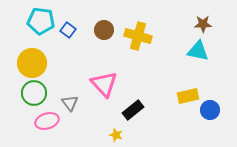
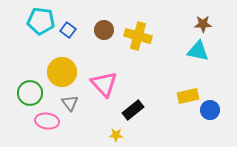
yellow circle: moved 30 px right, 9 px down
green circle: moved 4 px left
pink ellipse: rotated 25 degrees clockwise
yellow star: rotated 16 degrees counterclockwise
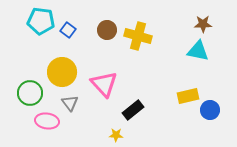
brown circle: moved 3 px right
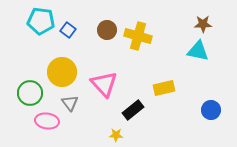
yellow rectangle: moved 24 px left, 8 px up
blue circle: moved 1 px right
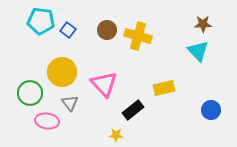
cyan triangle: rotated 35 degrees clockwise
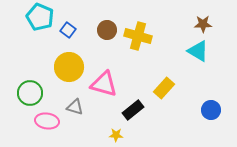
cyan pentagon: moved 1 px left, 4 px up; rotated 16 degrees clockwise
cyan triangle: rotated 15 degrees counterclockwise
yellow circle: moved 7 px right, 5 px up
pink triangle: rotated 32 degrees counterclockwise
yellow rectangle: rotated 35 degrees counterclockwise
gray triangle: moved 5 px right, 4 px down; rotated 36 degrees counterclockwise
